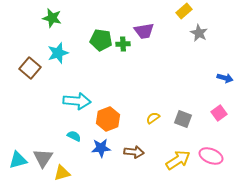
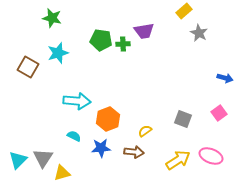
brown square: moved 2 px left, 1 px up; rotated 10 degrees counterclockwise
yellow semicircle: moved 8 px left, 13 px down
cyan triangle: rotated 30 degrees counterclockwise
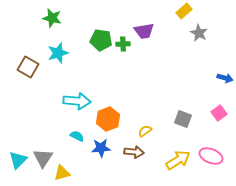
cyan semicircle: moved 3 px right
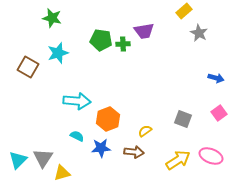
blue arrow: moved 9 px left
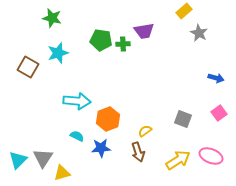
brown arrow: moved 4 px right; rotated 66 degrees clockwise
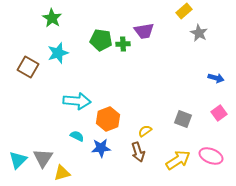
green star: rotated 18 degrees clockwise
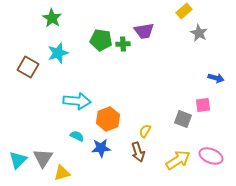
pink square: moved 16 px left, 8 px up; rotated 28 degrees clockwise
yellow semicircle: rotated 24 degrees counterclockwise
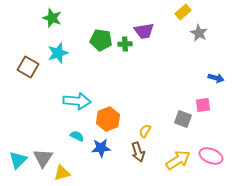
yellow rectangle: moved 1 px left, 1 px down
green star: rotated 12 degrees counterclockwise
green cross: moved 2 px right
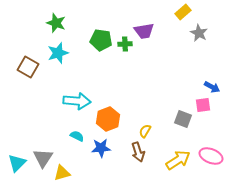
green star: moved 4 px right, 5 px down
blue arrow: moved 4 px left, 9 px down; rotated 14 degrees clockwise
cyan triangle: moved 1 px left, 3 px down
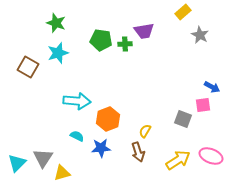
gray star: moved 1 px right, 2 px down
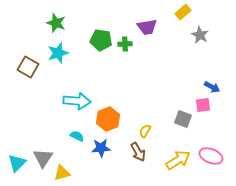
purple trapezoid: moved 3 px right, 4 px up
brown arrow: rotated 12 degrees counterclockwise
